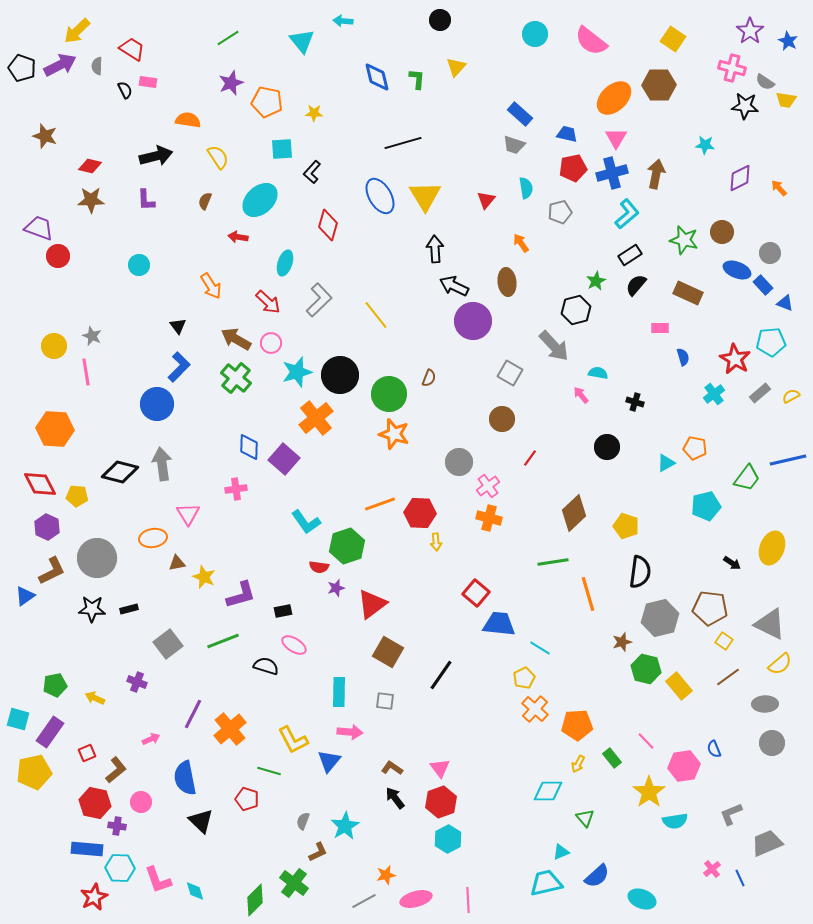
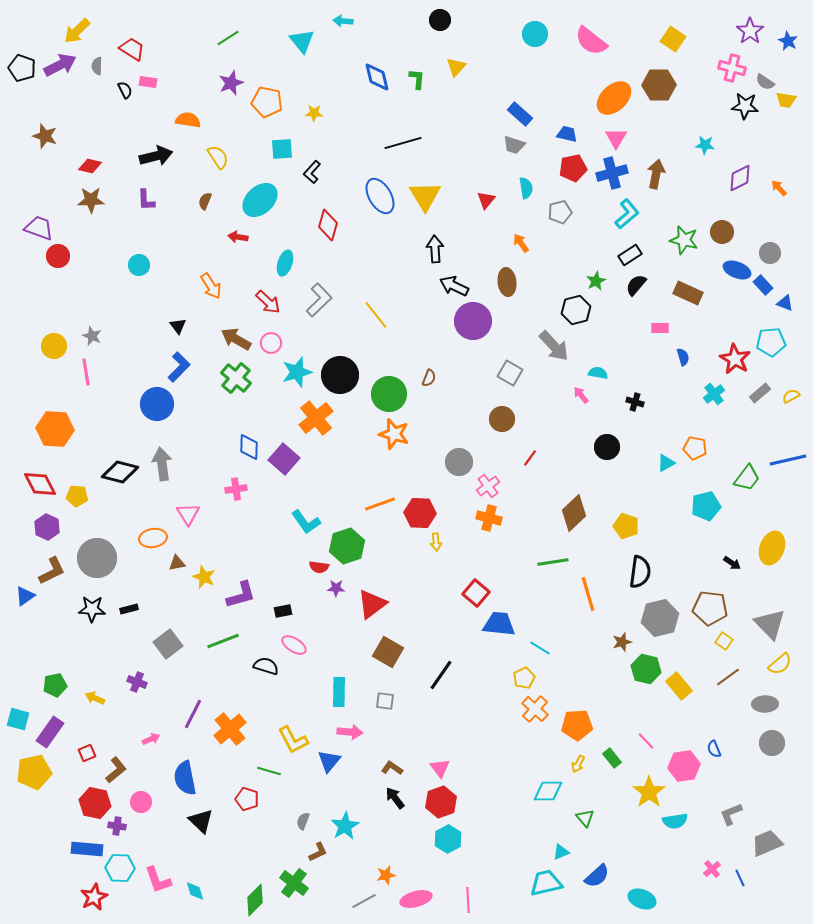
purple star at (336, 588): rotated 18 degrees clockwise
gray triangle at (770, 624): rotated 20 degrees clockwise
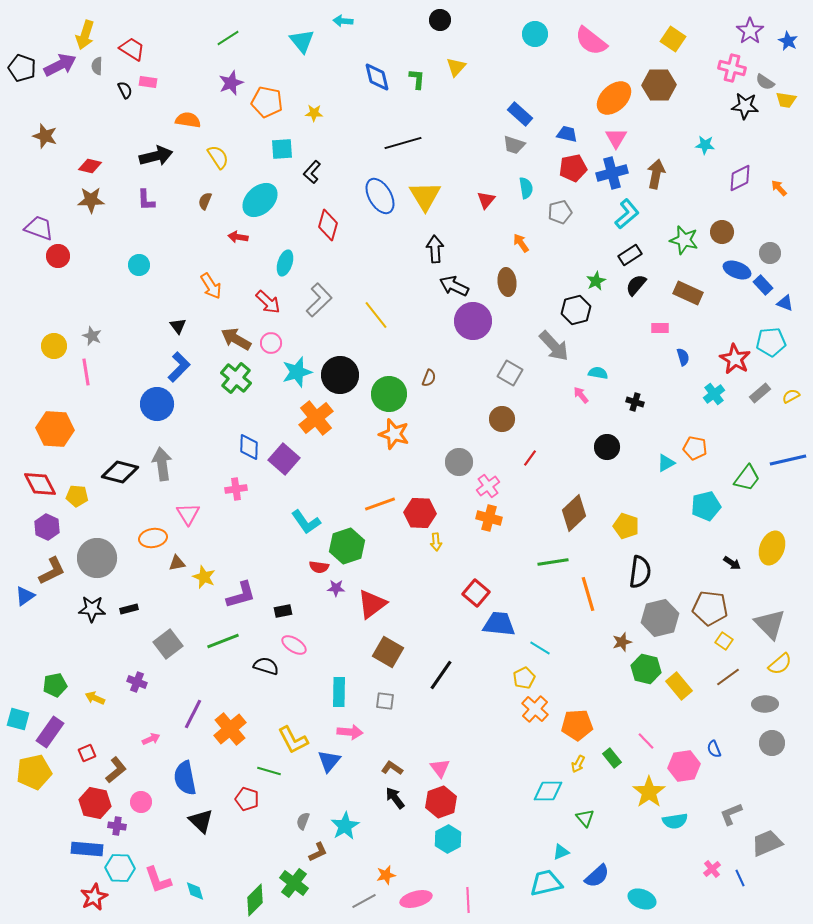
yellow arrow at (77, 31): moved 8 px right, 4 px down; rotated 28 degrees counterclockwise
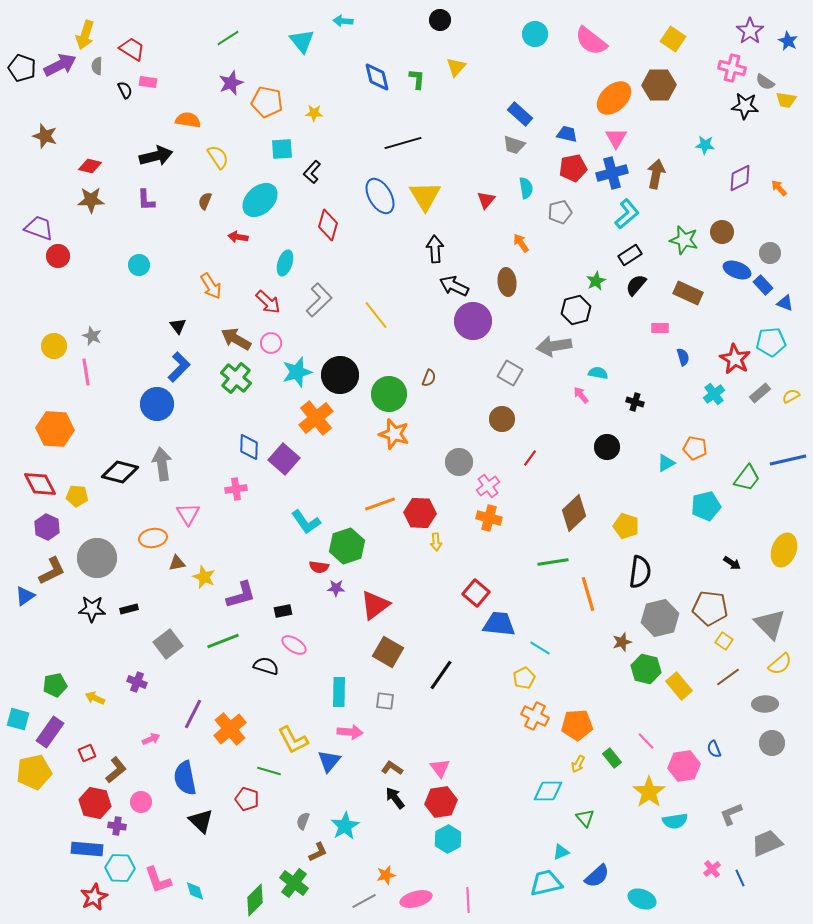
gray arrow at (554, 346): rotated 124 degrees clockwise
yellow ellipse at (772, 548): moved 12 px right, 2 px down
red triangle at (372, 604): moved 3 px right, 1 px down
orange cross at (535, 709): moved 7 px down; rotated 16 degrees counterclockwise
red hexagon at (441, 802): rotated 12 degrees clockwise
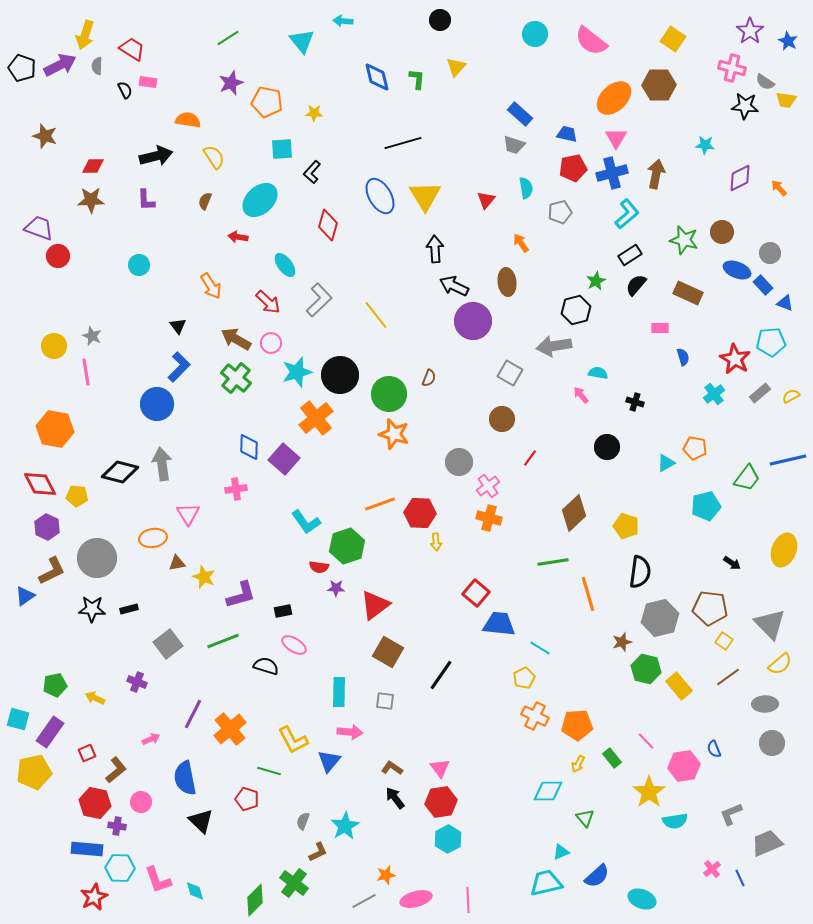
yellow semicircle at (218, 157): moved 4 px left
red diamond at (90, 166): moved 3 px right; rotated 15 degrees counterclockwise
cyan ellipse at (285, 263): moved 2 px down; rotated 55 degrees counterclockwise
orange hexagon at (55, 429): rotated 6 degrees clockwise
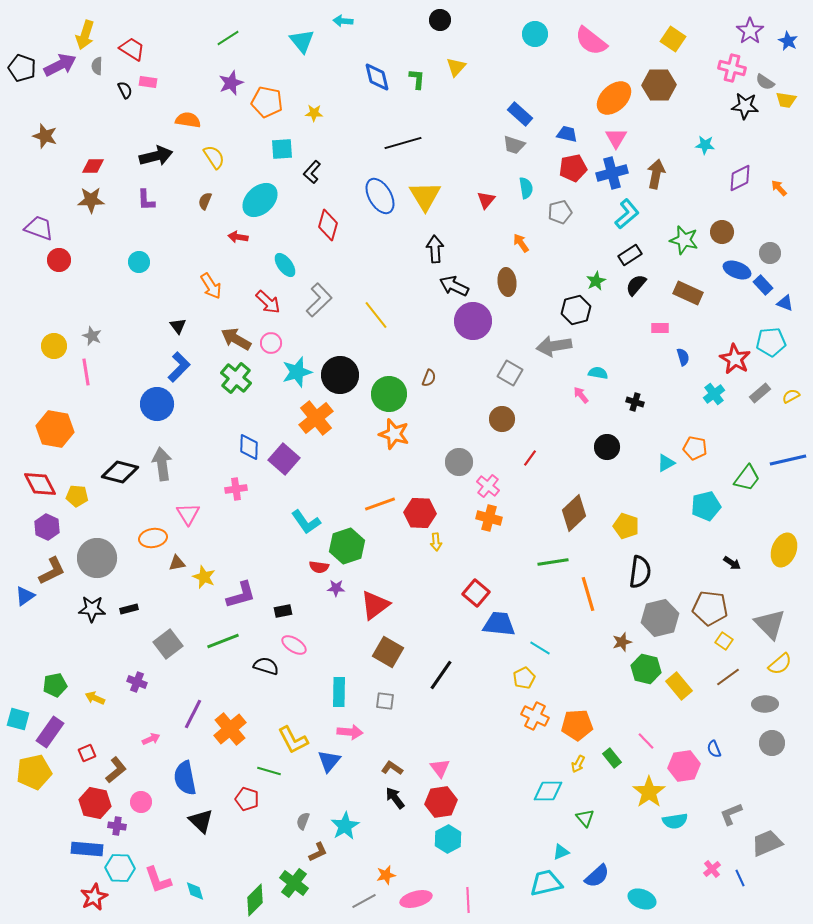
red circle at (58, 256): moved 1 px right, 4 px down
cyan circle at (139, 265): moved 3 px up
pink cross at (488, 486): rotated 15 degrees counterclockwise
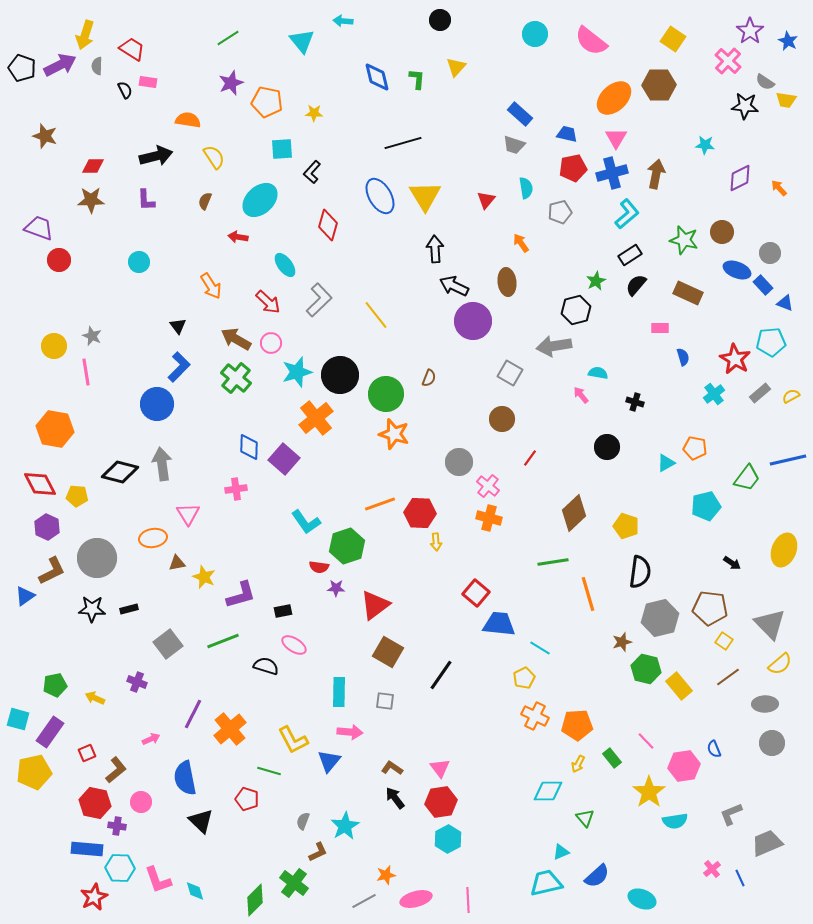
pink cross at (732, 68): moved 4 px left, 7 px up; rotated 28 degrees clockwise
green circle at (389, 394): moved 3 px left
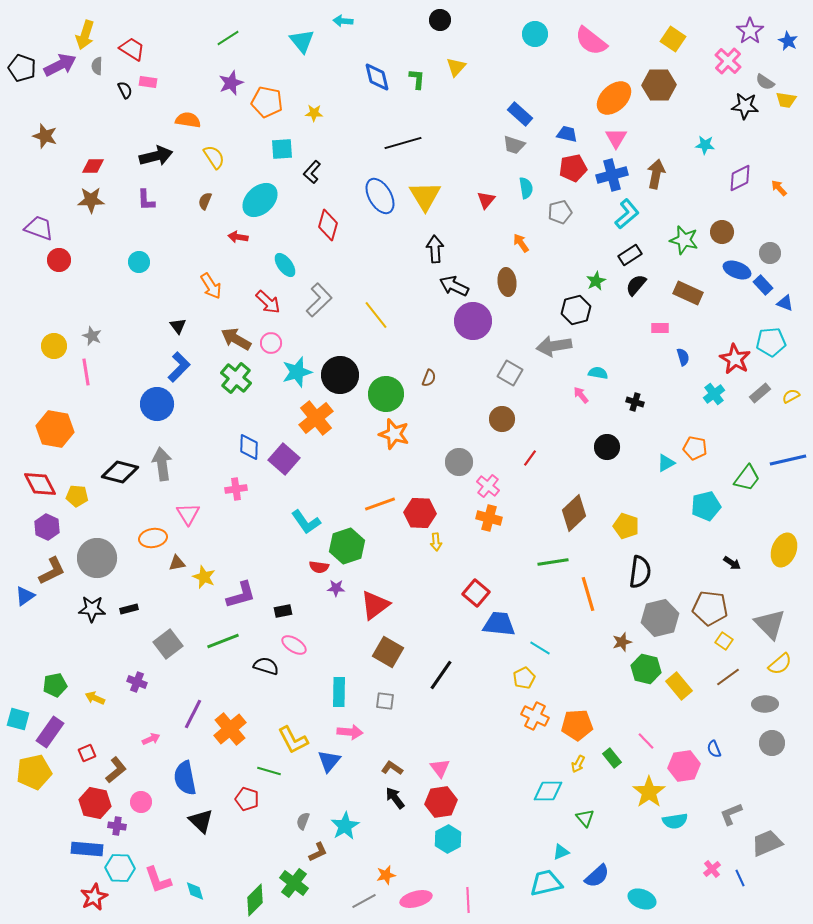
blue cross at (612, 173): moved 2 px down
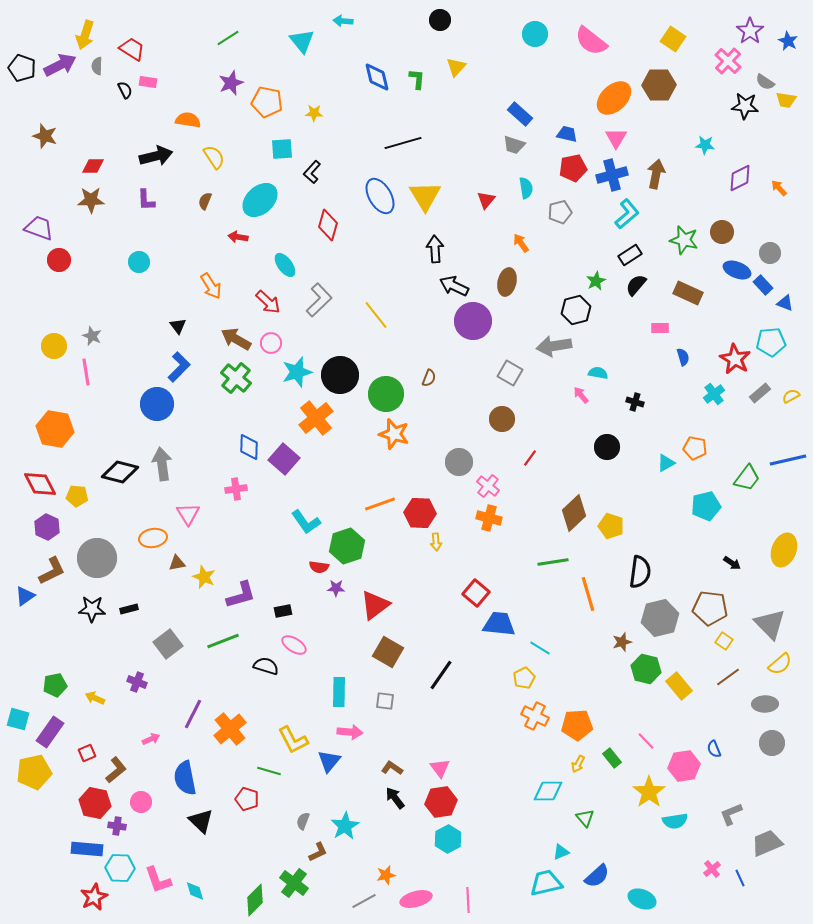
brown ellipse at (507, 282): rotated 20 degrees clockwise
yellow pentagon at (626, 526): moved 15 px left
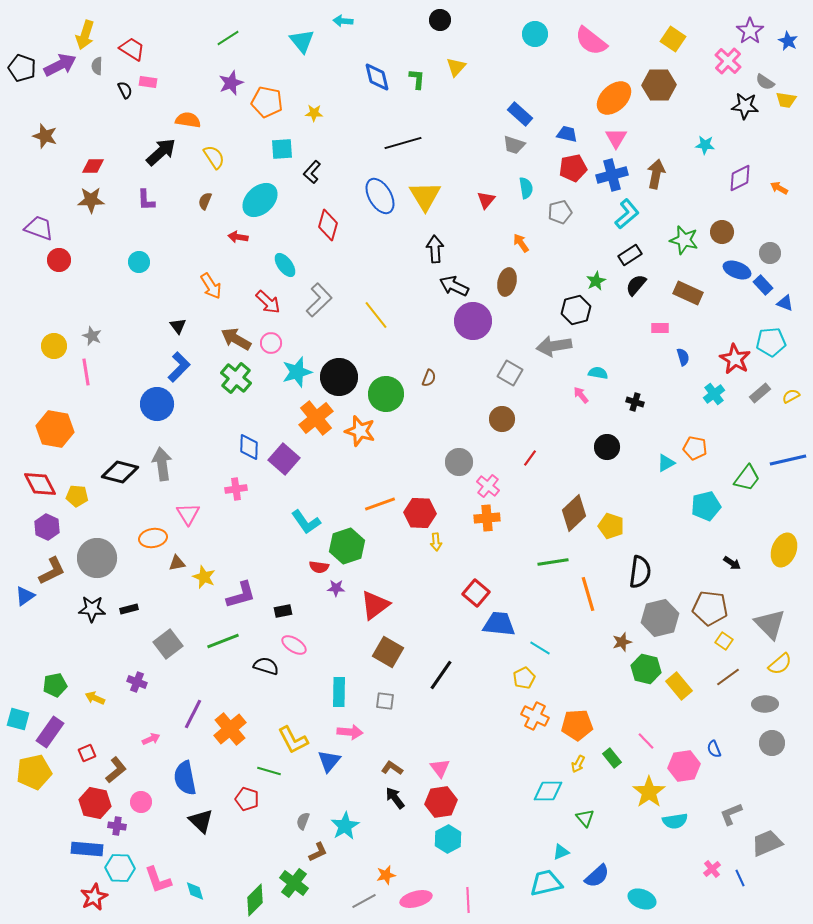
black arrow at (156, 156): moved 5 px right, 4 px up; rotated 28 degrees counterclockwise
orange arrow at (779, 188): rotated 18 degrees counterclockwise
black circle at (340, 375): moved 1 px left, 2 px down
orange star at (394, 434): moved 34 px left, 3 px up
orange cross at (489, 518): moved 2 px left; rotated 20 degrees counterclockwise
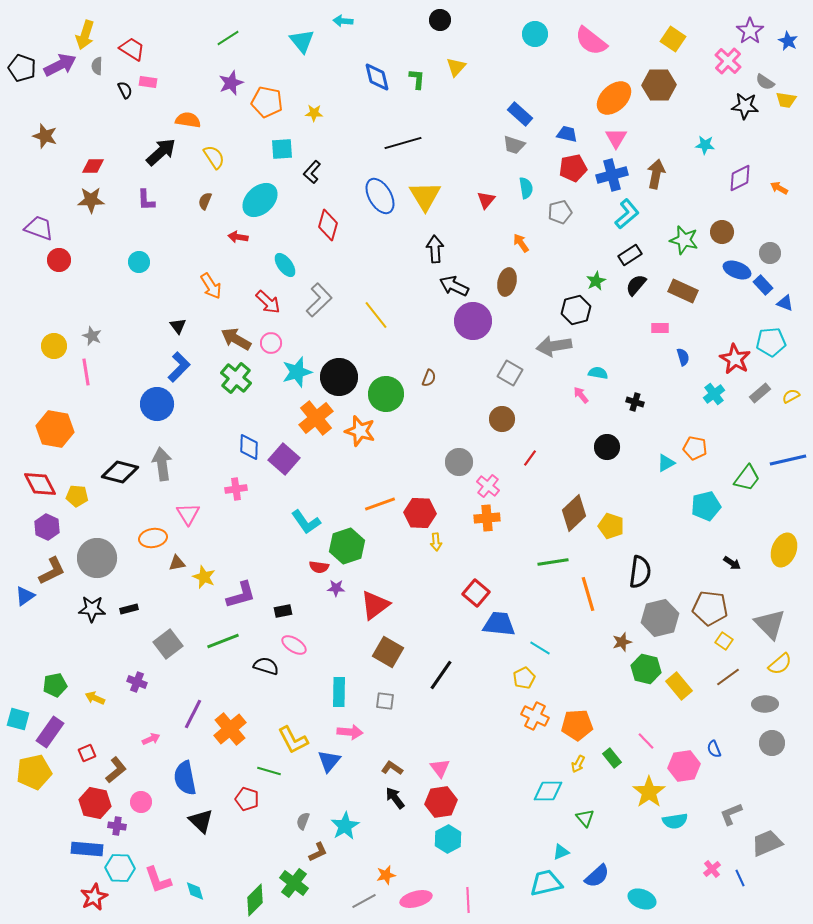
brown rectangle at (688, 293): moved 5 px left, 2 px up
